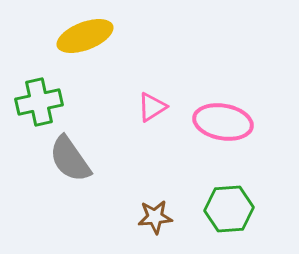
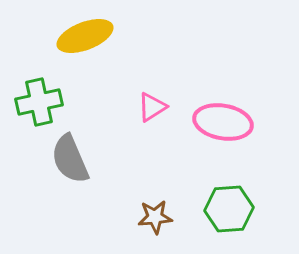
gray semicircle: rotated 12 degrees clockwise
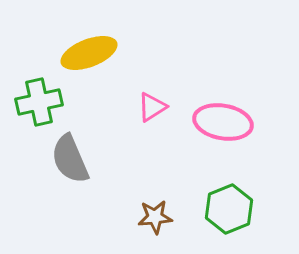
yellow ellipse: moved 4 px right, 17 px down
green hexagon: rotated 18 degrees counterclockwise
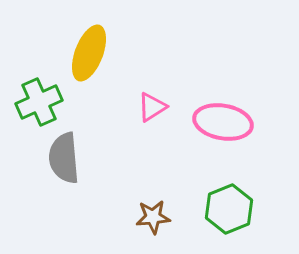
yellow ellipse: rotated 48 degrees counterclockwise
green cross: rotated 12 degrees counterclockwise
gray semicircle: moved 6 px left, 1 px up; rotated 18 degrees clockwise
brown star: moved 2 px left
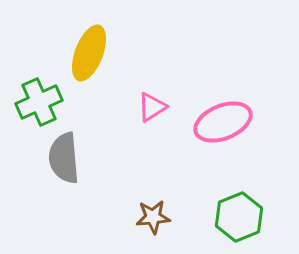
pink ellipse: rotated 32 degrees counterclockwise
green hexagon: moved 10 px right, 8 px down
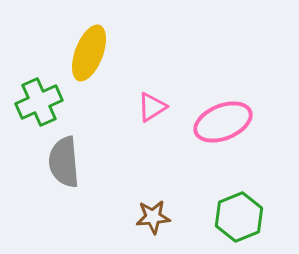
gray semicircle: moved 4 px down
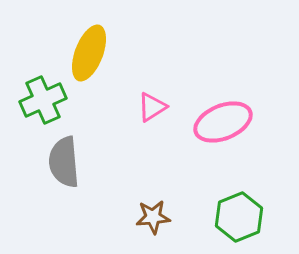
green cross: moved 4 px right, 2 px up
